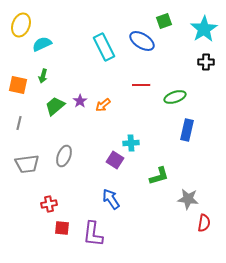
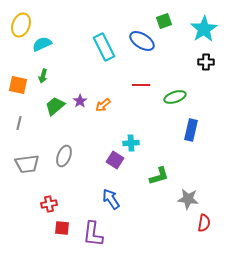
blue rectangle: moved 4 px right
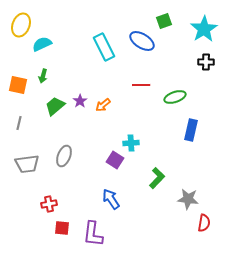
green L-shape: moved 2 px left, 2 px down; rotated 30 degrees counterclockwise
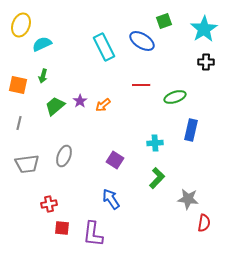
cyan cross: moved 24 px right
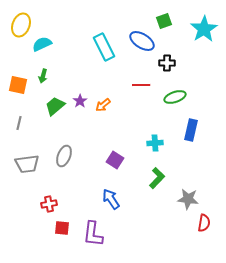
black cross: moved 39 px left, 1 px down
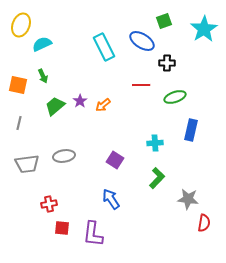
green arrow: rotated 40 degrees counterclockwise
gray ellipse: rotated 60 degrees clockwise
